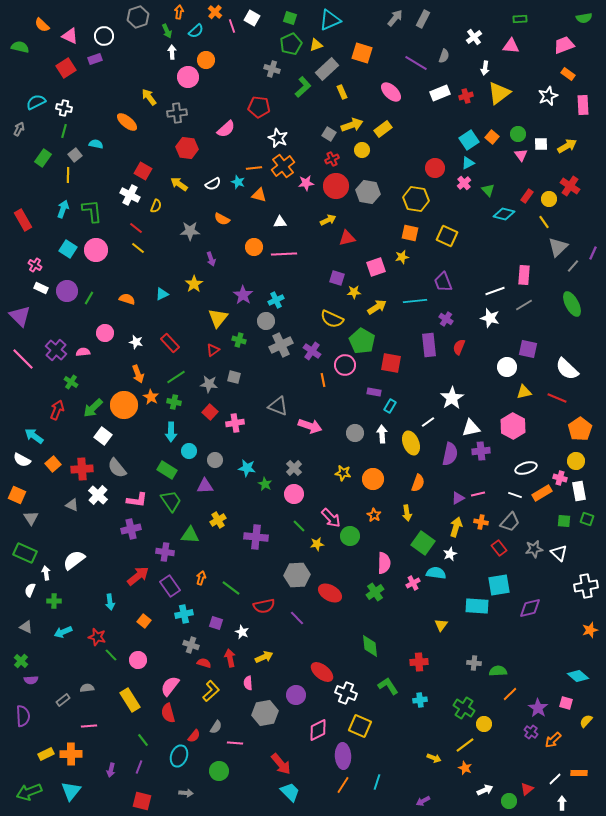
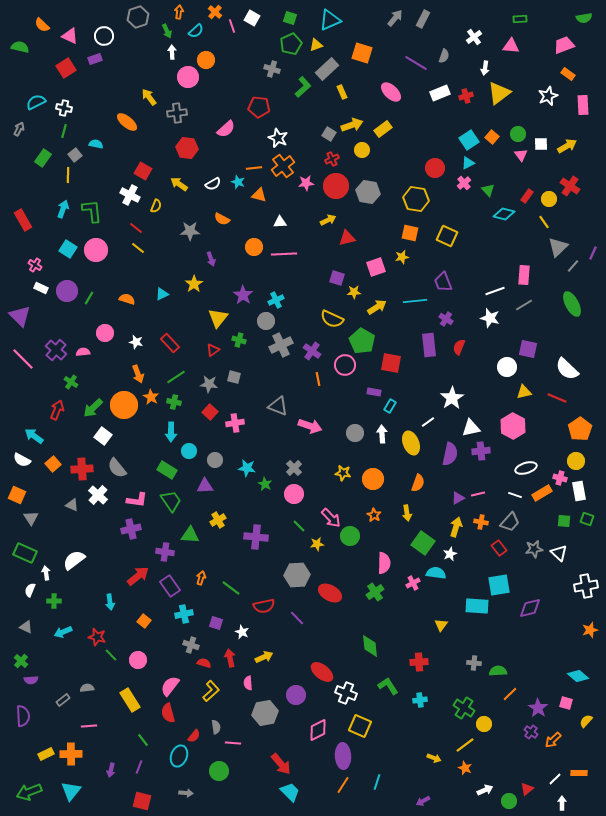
orange line at (323, 380): moved 5 px left, 1 px up
gray semicircle at (216, 727): rotated 40 degrees counterclockwise
pink line at (235, 743): moved 2 px left
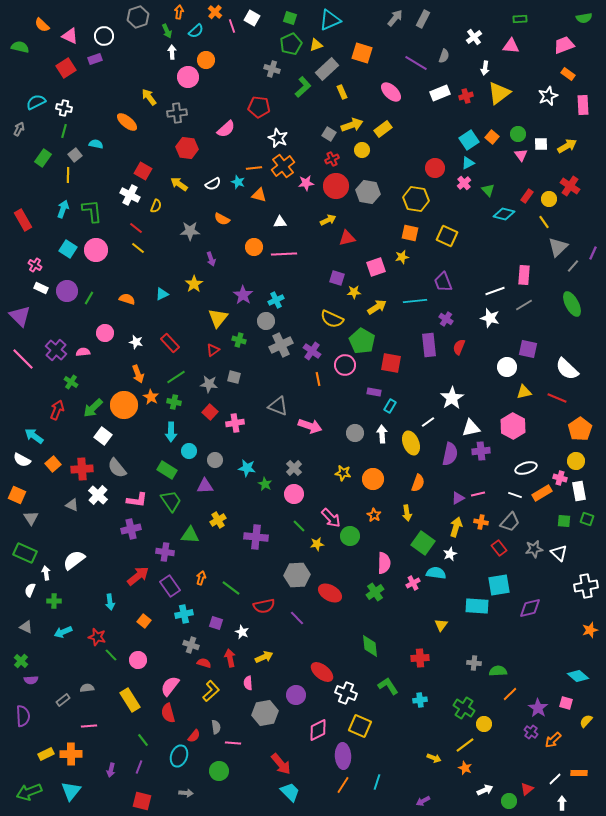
red cross at (419, 662): moved 1 px right, 4 px up
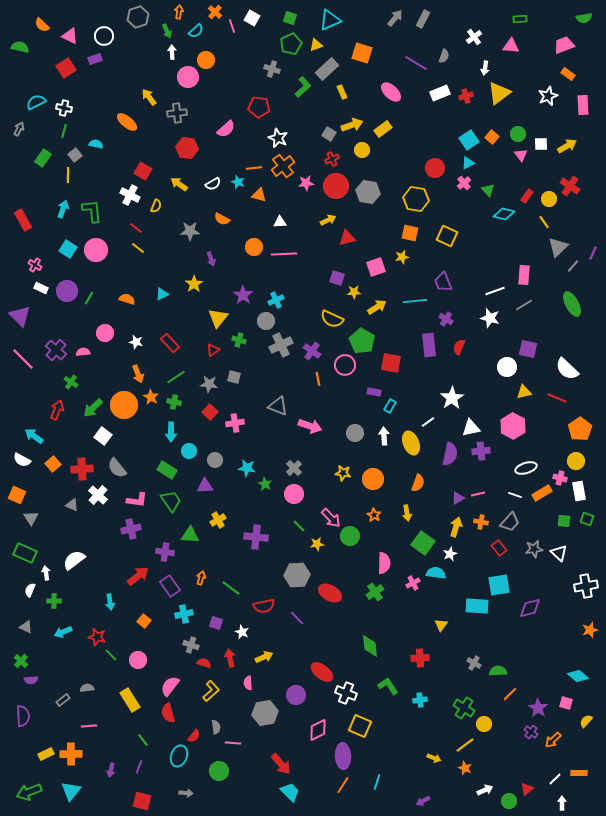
white arrow at (382, 434): moved 2 px right, 2 px down
gray cross at (474, 663): rotated 24 degrees clockwise
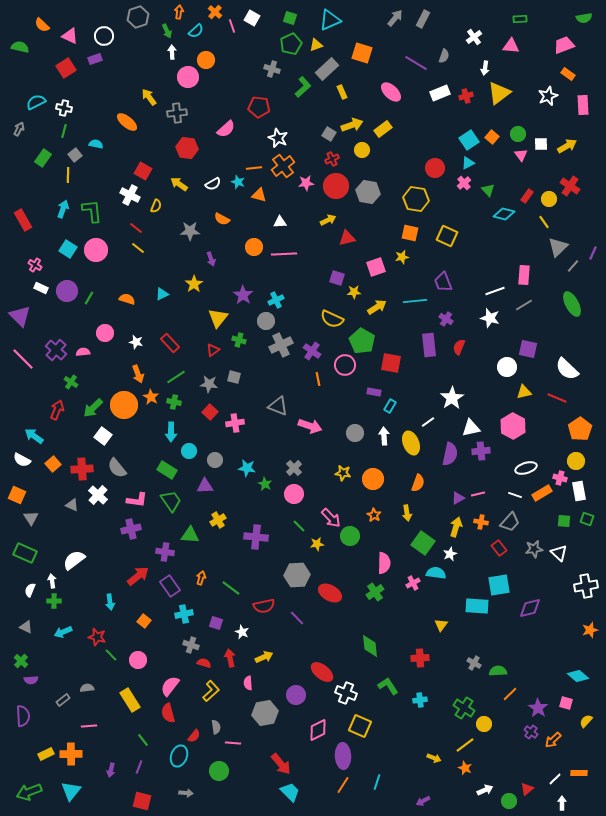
white arrow at (46, 573): moved 6 px right, 8 px down
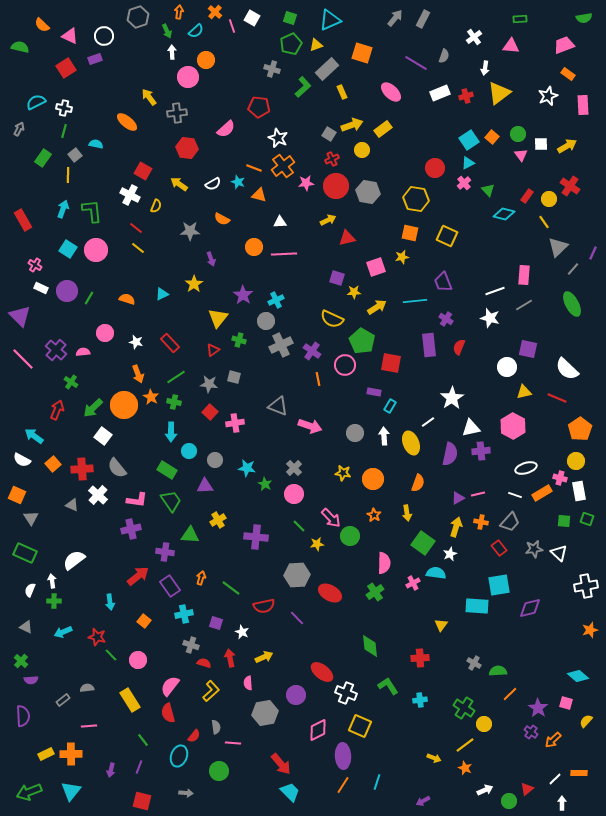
orange line at (254, 168): rotated 28 degrees clockwise
gray line at (573, 266): moved 3 px down
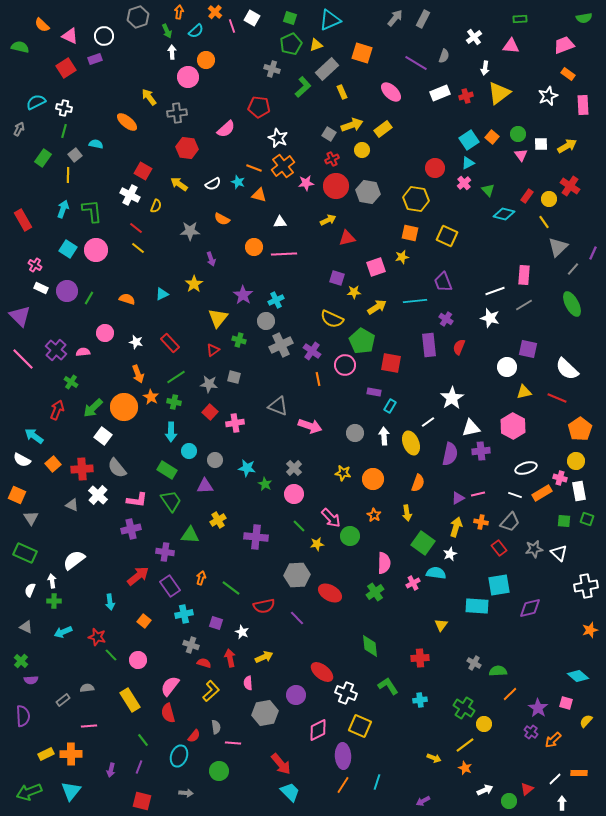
orange circle at (124, 405): moved 2 px down
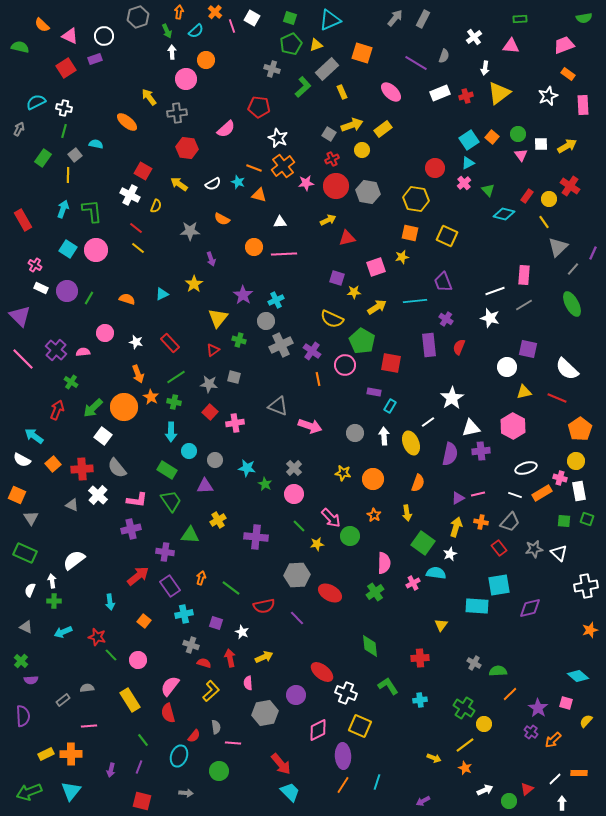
pink circle at (188, 77): moved 2 px left, 2 px down
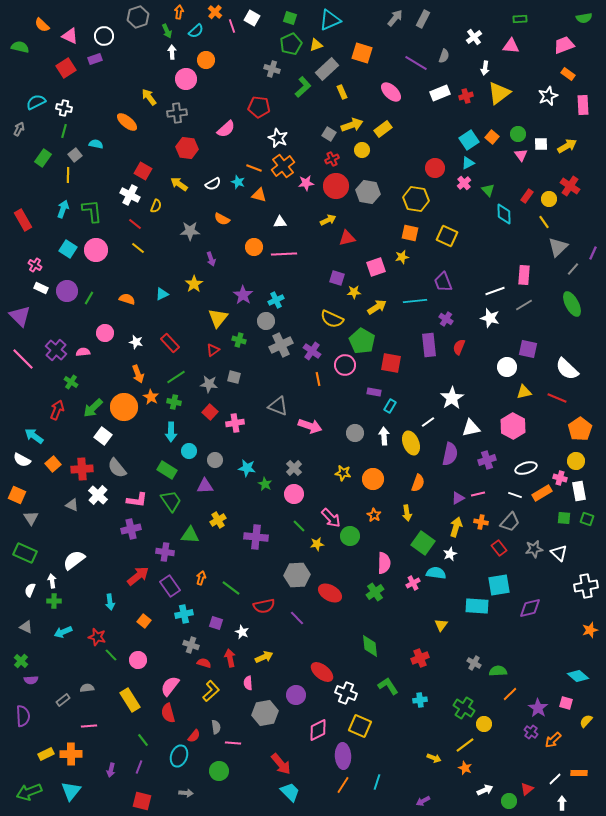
cyan diamond at (504, 214): rotated 75 degrees clockwise
red line at (136, 228): moved 1 px left, 4 px up
purple cross at (481, 451): moved 6 px right, 9 px down; rotated 12 degrees counterclockwise
green square at (564, 521): moved 3 px up
red cross at (420, 658): rotated 18 degrees counterclockwise
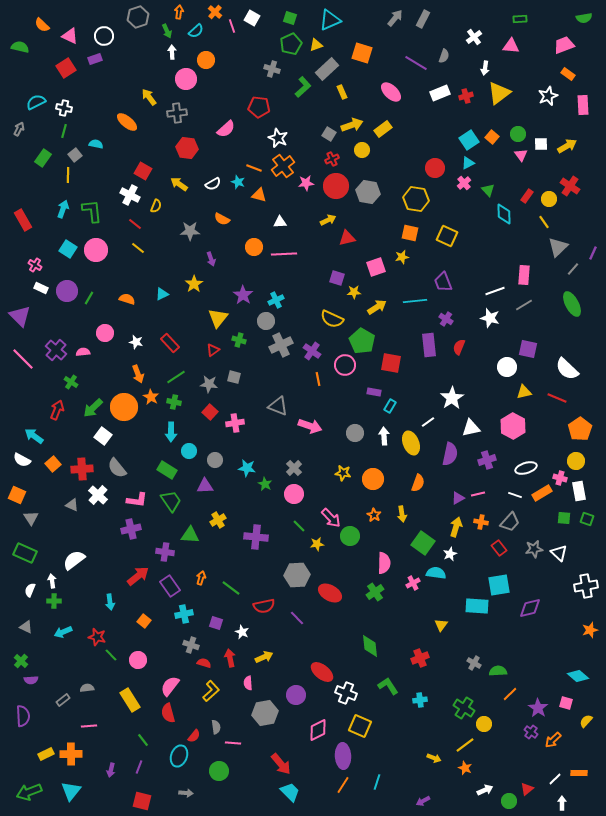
yellow arrow at (407, 513): moved 5 px left, 1 px down
